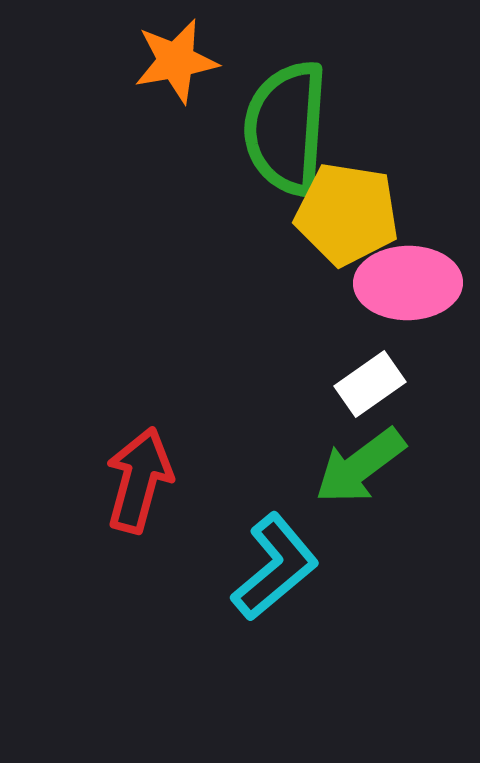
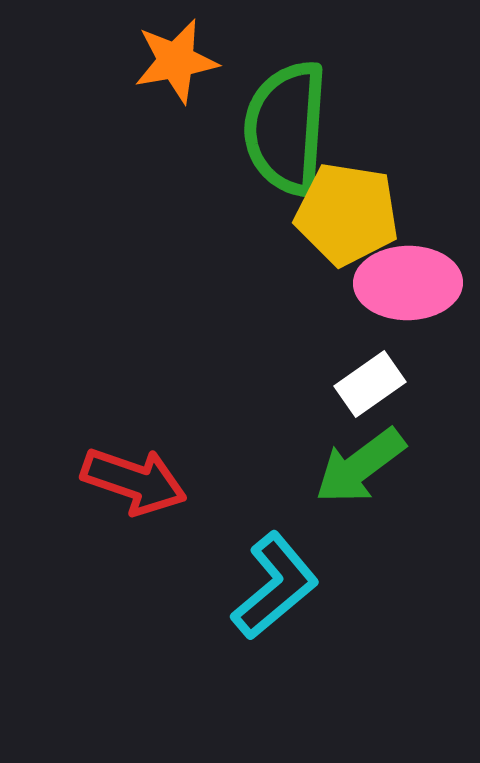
red arrow: moved 5 px left, 1 px down; rotated 94 degrees clockwise
cyan L-shape: moved 19 px down
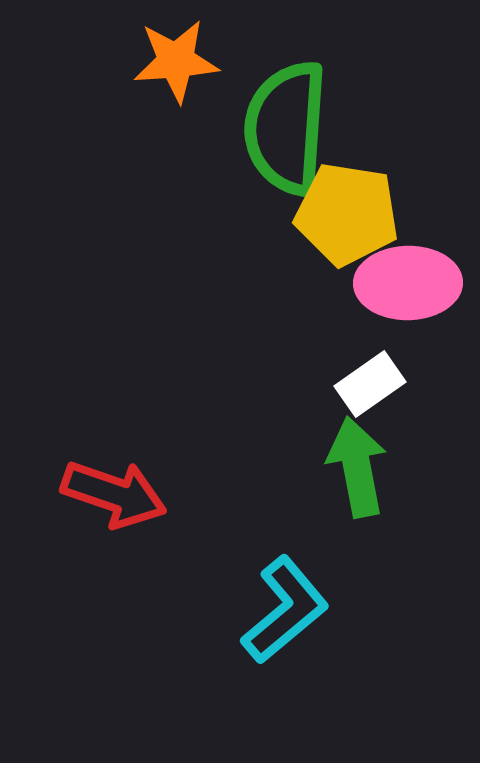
orange star: rotated 6 degrees clockwise
green arrow: moved 3 px left, 1 px down; rotated 116 degrees clockwise
red arrow: moved 20 px left, 13 px down
cyan L-shape: moved 10 px right, 24 px down
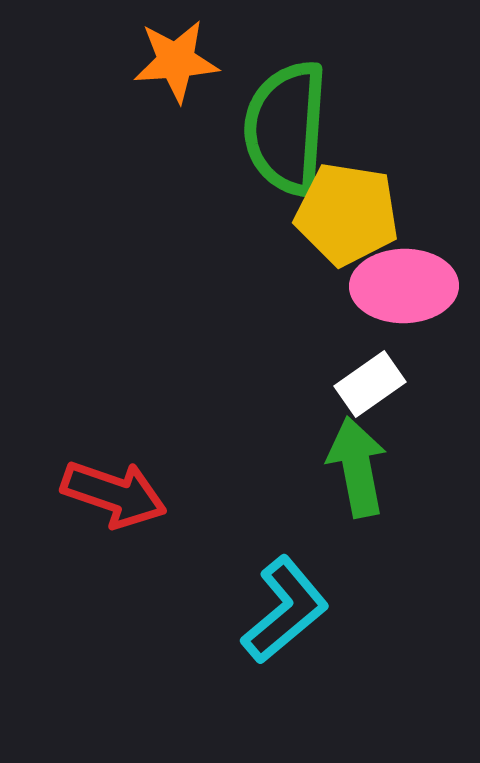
pink ellipse: moved 4 px left, 3 px down
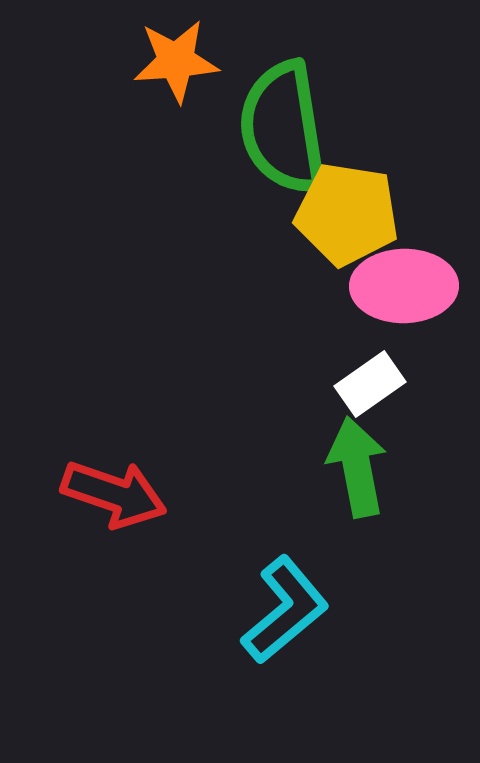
green semicircle: moved 3 px left; rotated 13 degrees counterclockwise
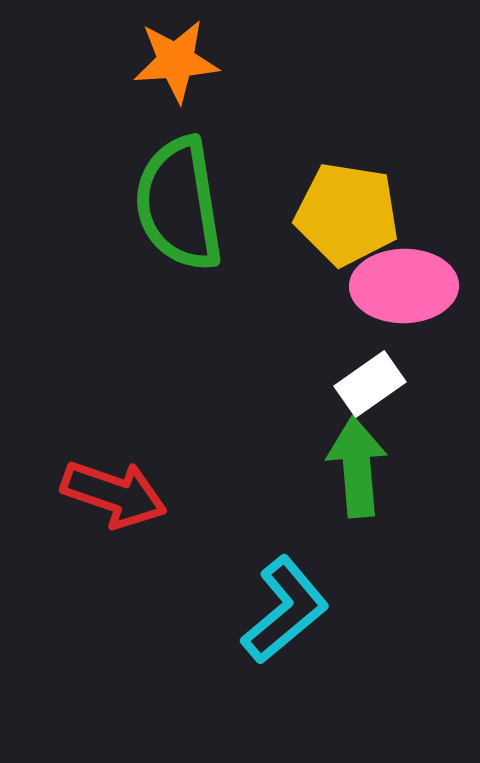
green semicircle: moved 104 px left, 76 px down
green arrow: rotated 6 degrees clockwise
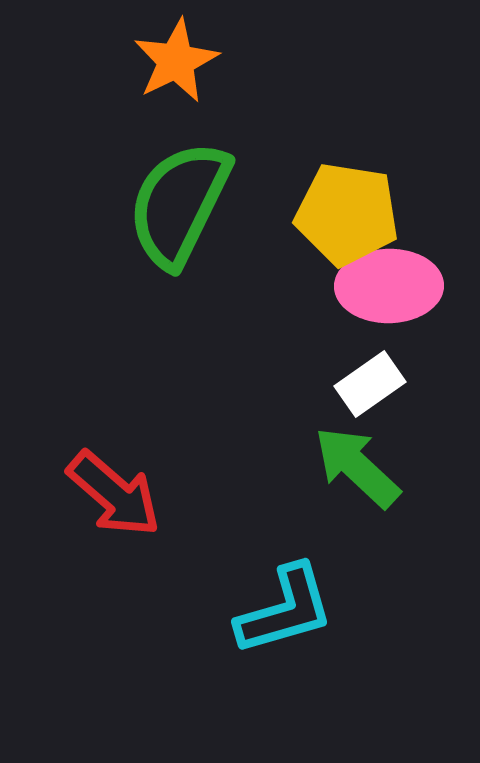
orange star: rotated 22 degrees counterclockwise
green semicircle: rotated 35 degrees clockwise
pink ellipse: moved 15 px left
green arrow: rotated 42 degrees counterclockwise
red arrow: rotated 22 degrees clockwise
cyan L-shape: rotated 24 degrees clockwise
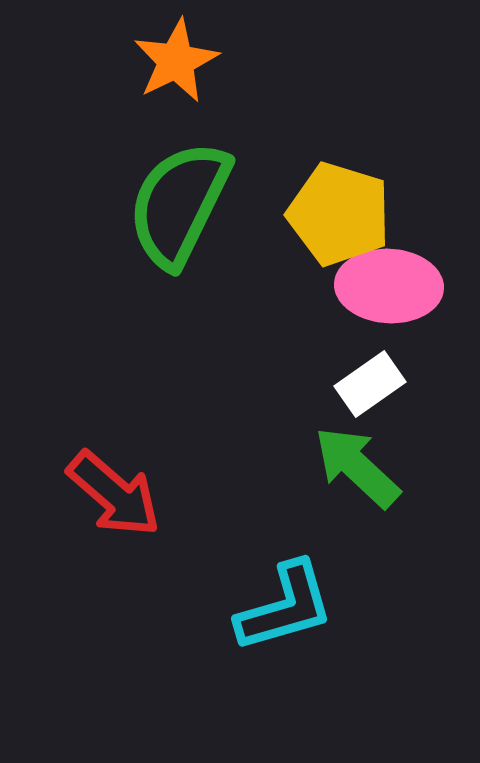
yellow pentagon: moved 8 px left; rotated 8 degrees clockwise
pink ellipse: rotated 4 degrees clockwise
cyan L-shape: moved 3 px up
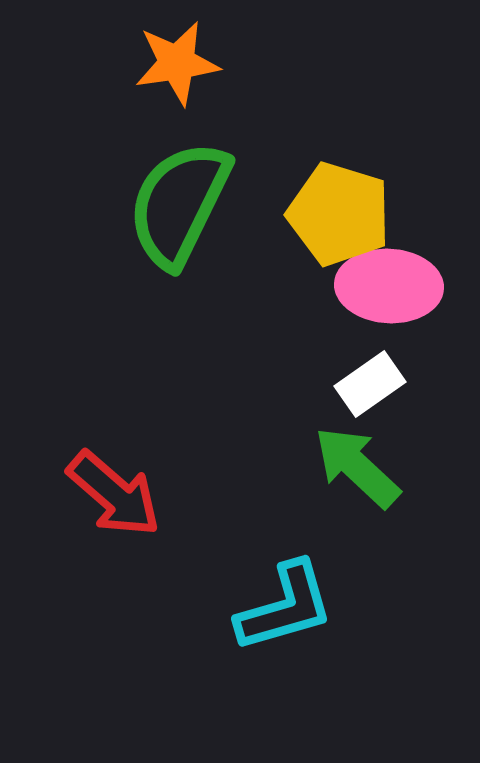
orange star: moved 1 px right, 2 px down; rotated 18 degrees clockwise
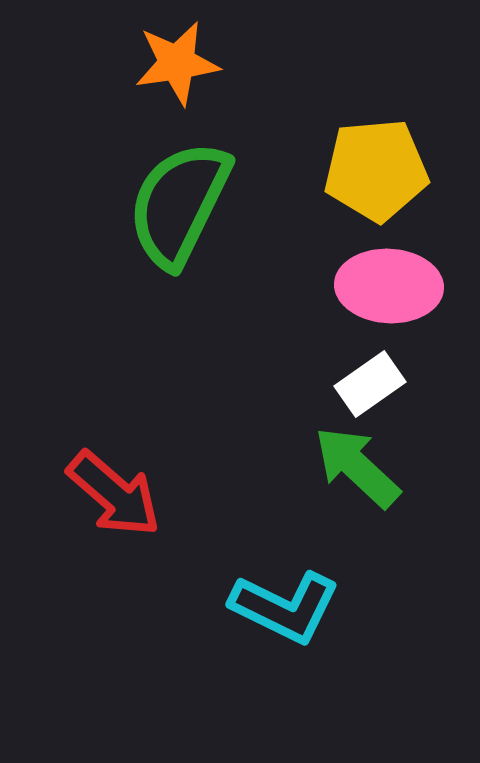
yellow pentagon: moved 37 px right, 44 px up; rotated 22 degrees counterclockwise
cyan L-shape: rotated 42 degrees clockwise
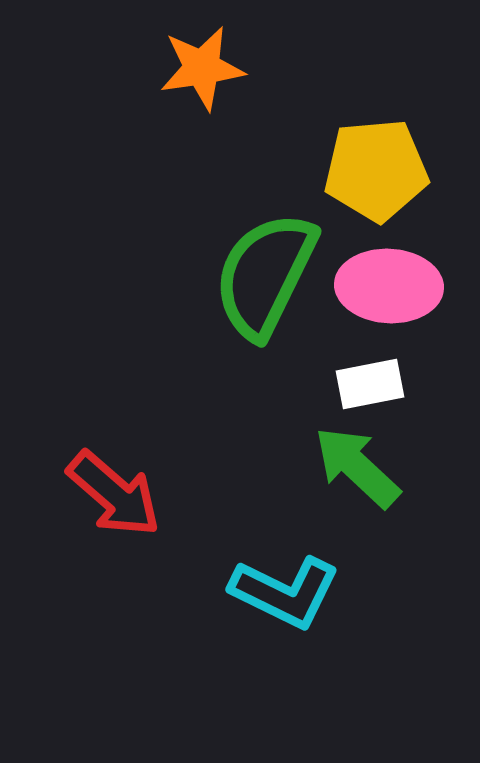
orange star: moved 25 px right, 5 px down
green semicircle: moved 86 px right, 71 px down
white rectangle: rotated 24 degrees clockwise
cyan L-shape: moved 15 px up
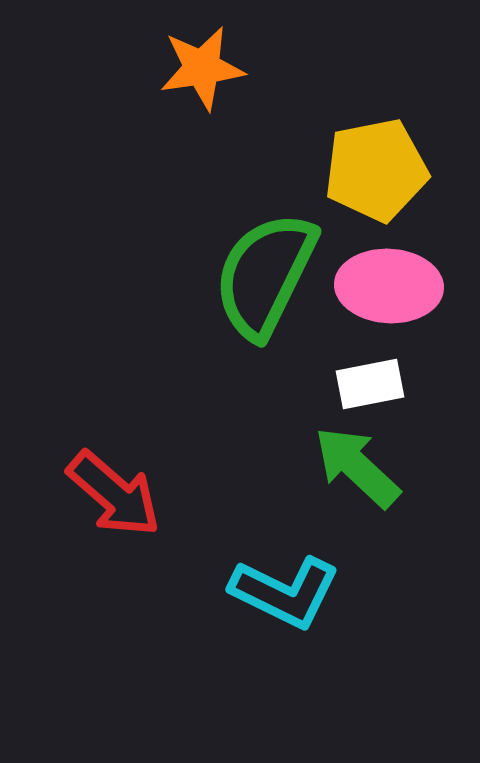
yellow pentagon: rotated 6 degrees counterclockwise
